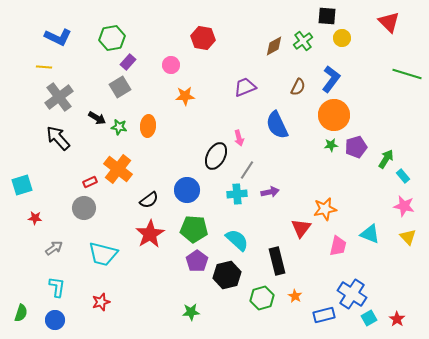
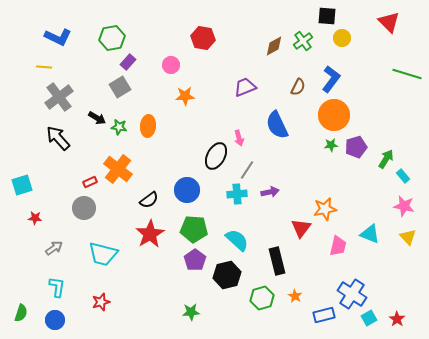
purple pentagon at (197, 261): moved 2 px left, 1 px up
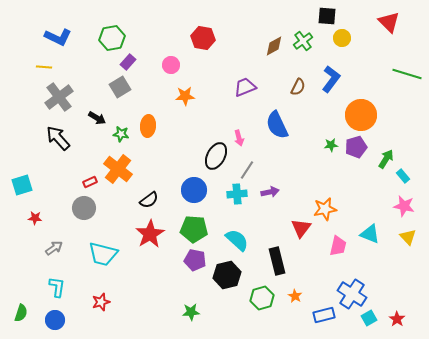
orange circle at (334, 115): moved 27 px right
green star at (119, 127): moved 2 px right, 7 px down
blue circle at (187, 190): moved 7 px right
purple pentagon at (195, 260): rotated 25 degrees counterclockwise
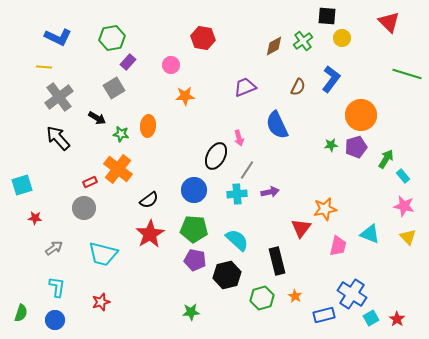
gray square at (120, 87): moved 6 px left, 1 px down
cyan square at (369, 318): moved 2 px right
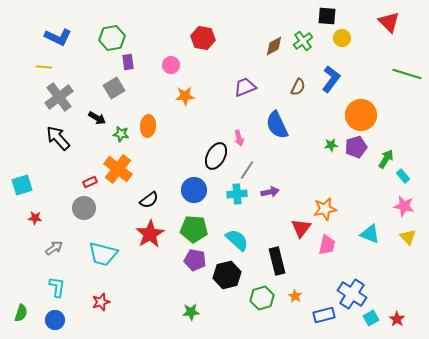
purple rectangle at (128, 62): rotated 49 degrees counterclockwise
pink trapezoid at (338, 246): moved 11 px left, 1 px up
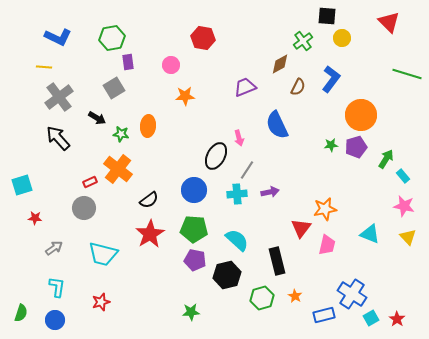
brown diamond at (274, 46): moved 6 px right, 18 px down
